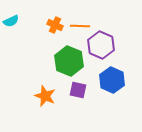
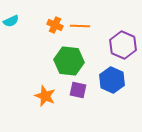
purple hexagon: moved 22 px right
green hexagon: rotated 16 degrees counterclockwise
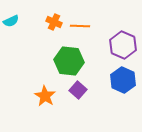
orange cross: moved 1 px left, 3 px up
blue hexagon: moved 11 px right
purple square: rotated 30 degrees clockwise
orange star: rotated 10 degrees clockwise
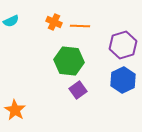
purple hexagon: rotated 20 degrees clockwise
blue hexagon: rotated 10 degrees clockwise
purple square: rotated 12 degrees clockwise
orange star: moved 30 px left, 14 px down
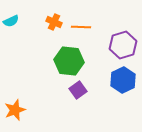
orange line: moved 1 px right, 1 px down
orange star: rotated 20 degrees clockwise
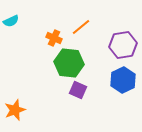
orange cross: moved 16 px down
orange line: rotated 42 degrees counterclockwise
purple hexagon: rotated 8 degrees clockwise
green hexagon: moved 2 px down
purple square: rotated 30 degrees counterclockwise
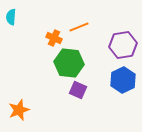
cyan semicircle: moved 4 px up; rotated 119 degrees clockwise
orange line: moved 2 px left; rotated 18 degrees clockwise
orange star: moved 4 px right
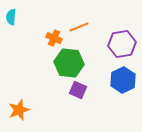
purple hexagon: moved 1 px left, 1 px up
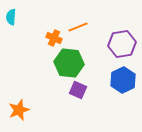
orange line: moved 1 px left
